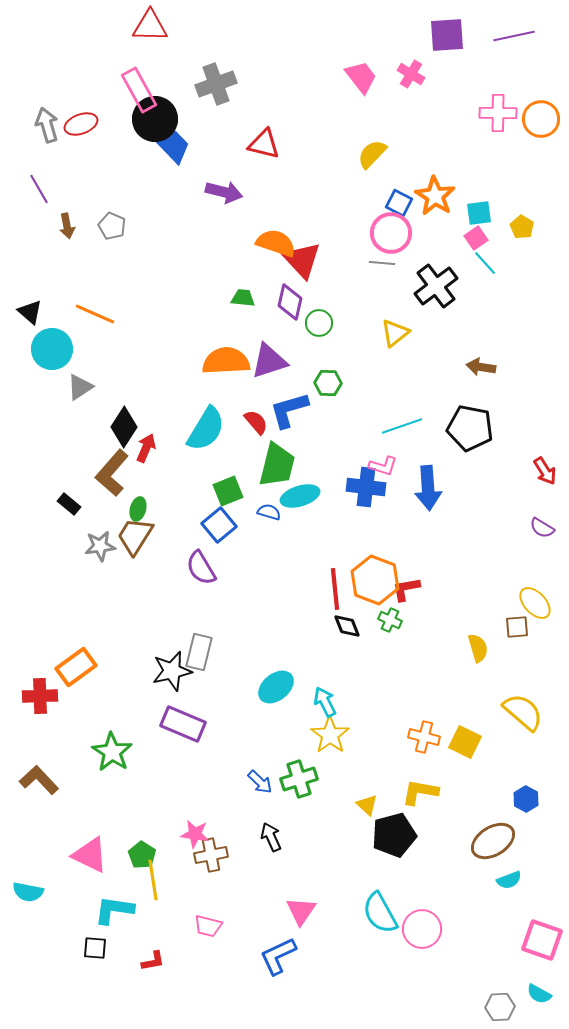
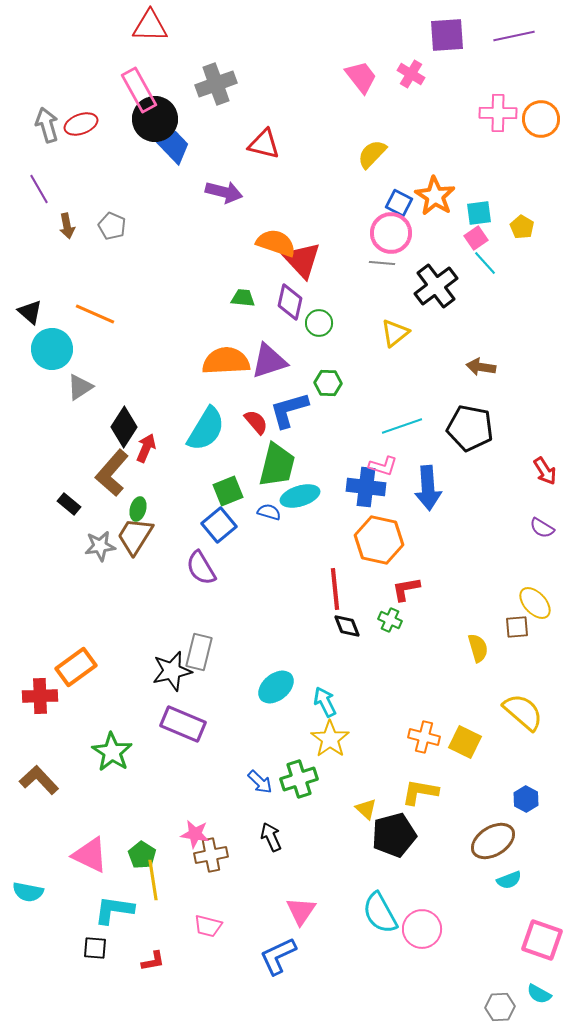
orange hexagon at (375, 580): moved 4 px right, 40 px up; rotated 9 degrees counterclockwise
yellow star at (330, 735): moved 4 px down
yellow triangle at (367, 805): moved 1 px left, 4 px down
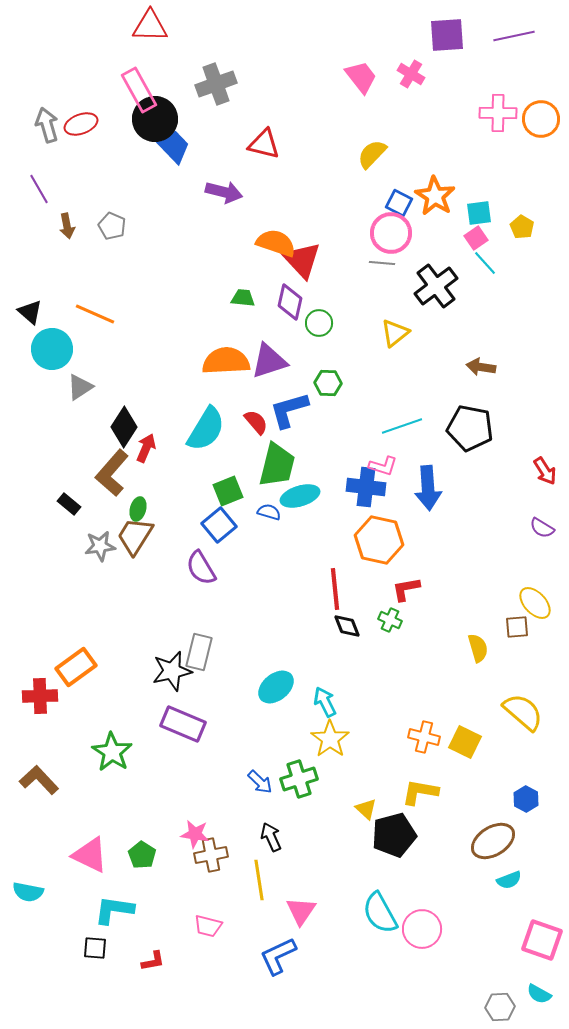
yellow line at (153, 880): moved 106 px right
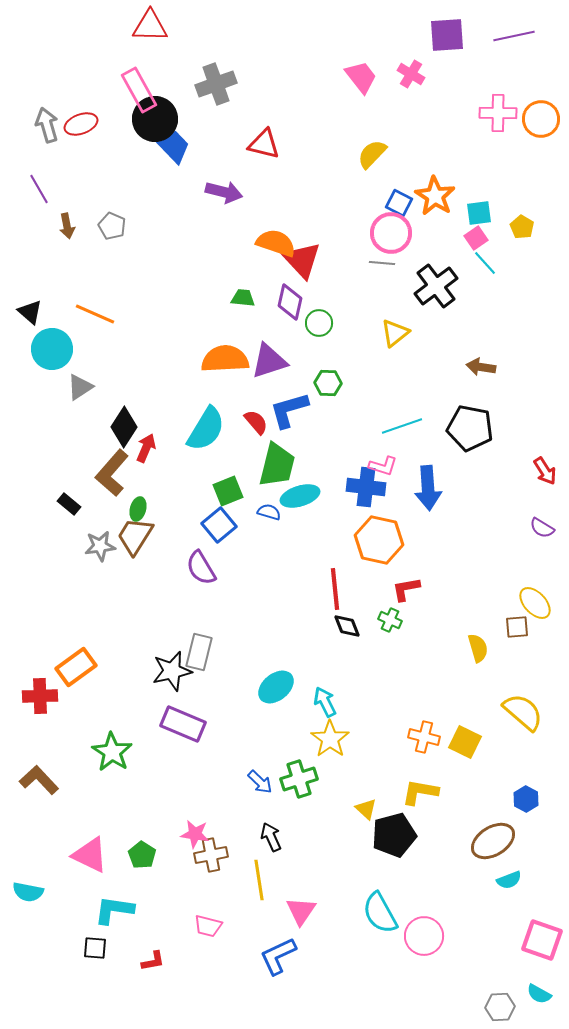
orange semicircle at (226, 361): moved 1 px left, 2 px up
pink circle at (422, 929): moved 2 px right, 7 px down
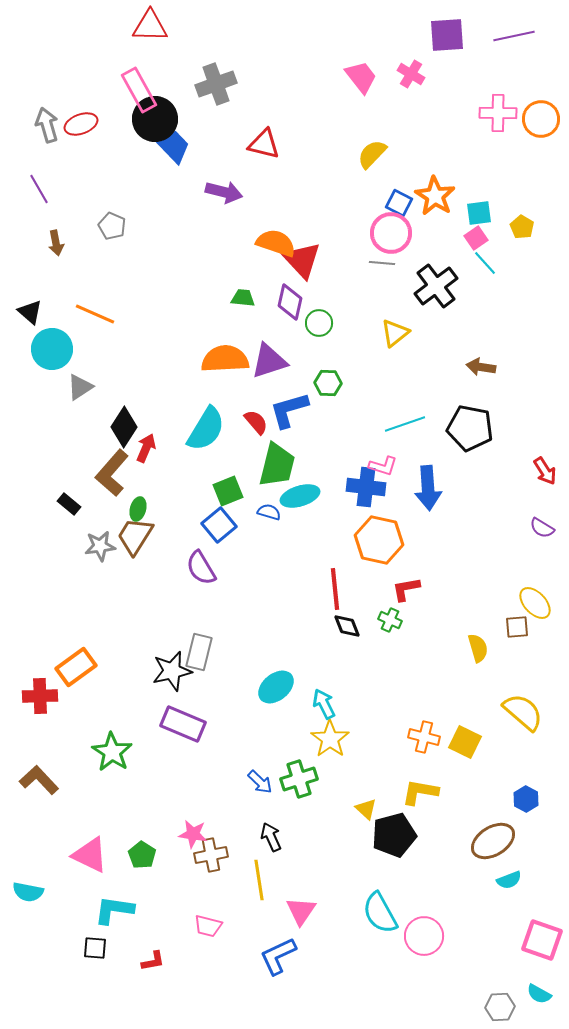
brown arrow at (67, 226): moved 11 px left, 17 px down
cyan line at (402, 426): moved 3 px right, 2 px up
cyan arrow at (325, 702): moved 1 px left, 2 px down
pink star at (195, 834): moved 2 px left
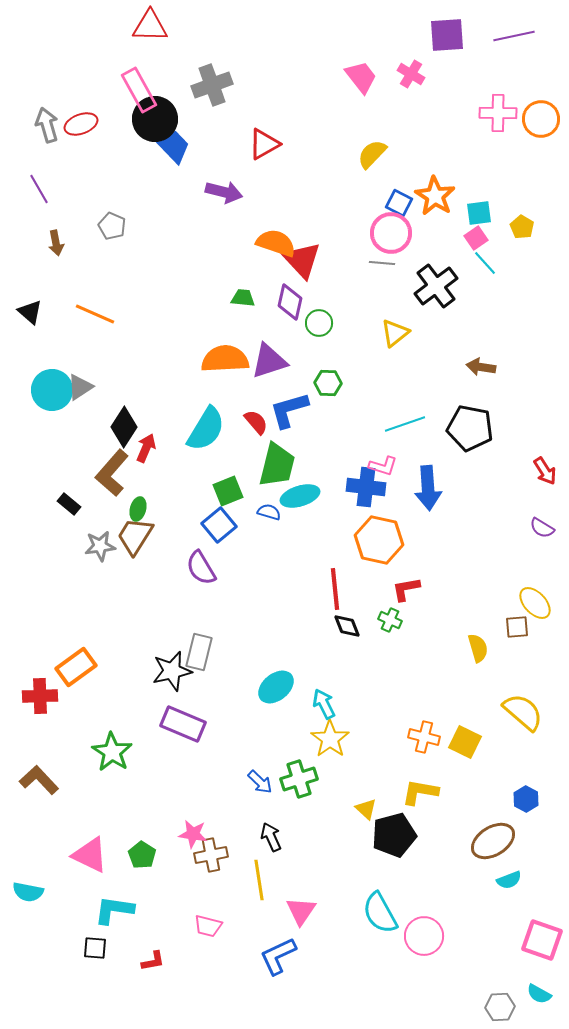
gray cross at (216, 84): moved 4 px left, 1 px down
red triangle at (264, 144): rotated 44 degrees counterclockwise
cyan circle at (52, 349): moved 41 px down
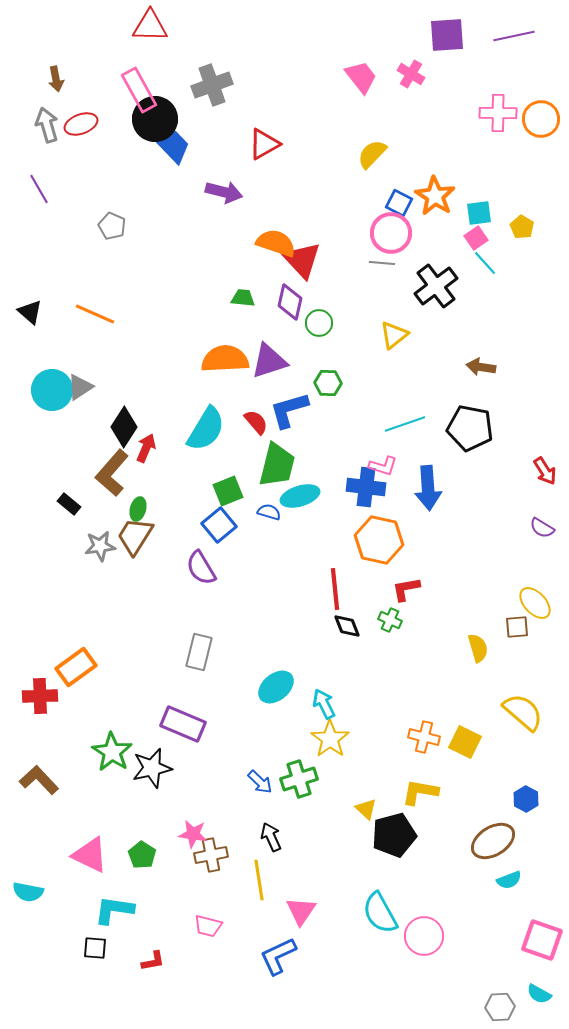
brown arrow at (56, 243): moved 164 px up
yellow triangle at (395, 333): moved 1 px left, 2 px down
black star at (172, 671): moved 20 px left, 97 px down
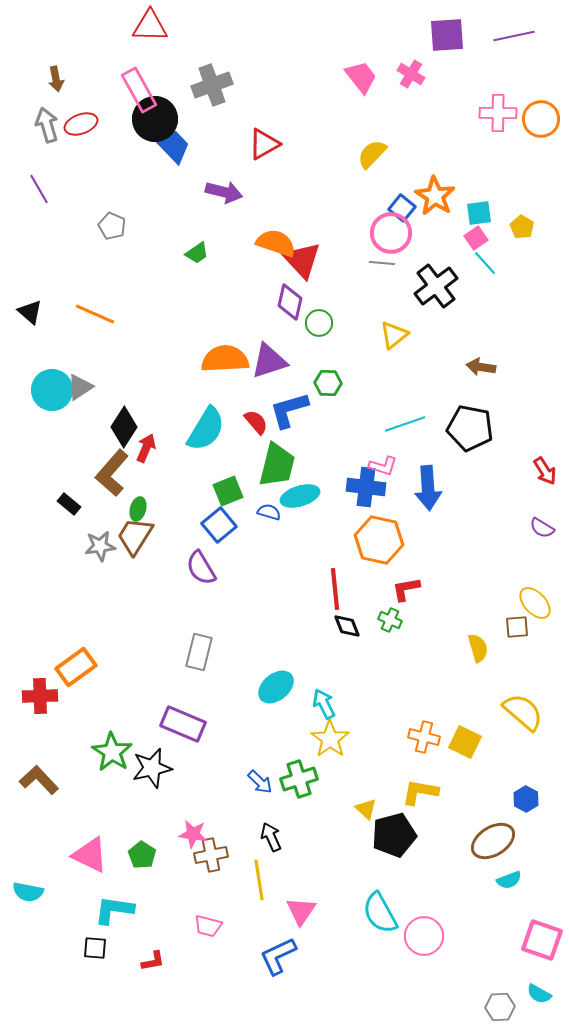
blue square at (399, 203): moved 3 px right, 5 px down; rotated 12 degrees clockwise
green trapezoid at (243, 298): moved 46 px left, 45 px up; rotated 140 degrees clockwise
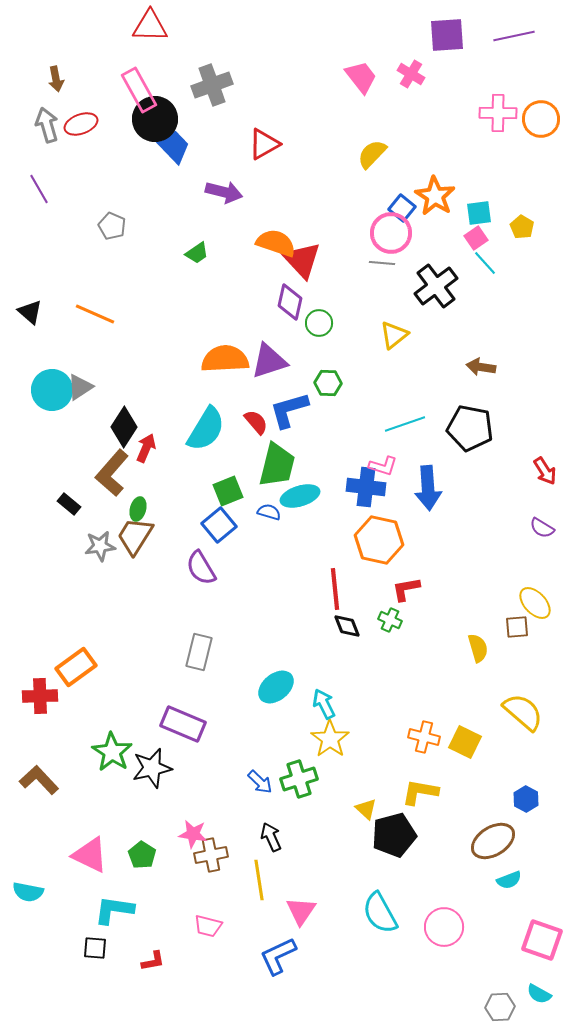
pink circle at (424, 936): moved 20 px right, 9 px up
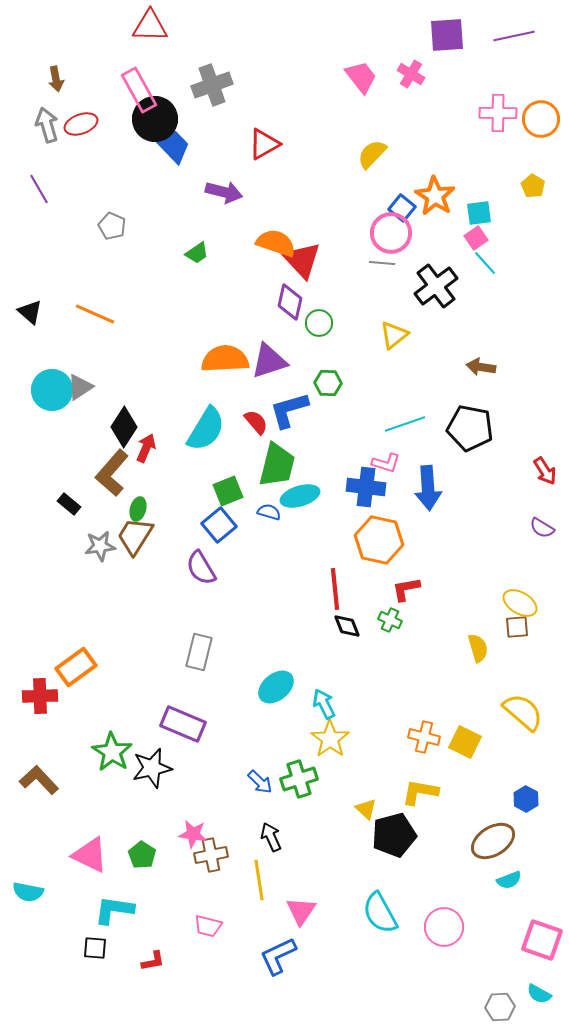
yellow pentagon at (522, 227): moved 11 px right, 41 px up
pink L-shape at (383, 466): moved 3 px right, 3 px up
yellow ellipse at (535, 603): moved 15 px left; rotated 16 degrees counterclockwise
